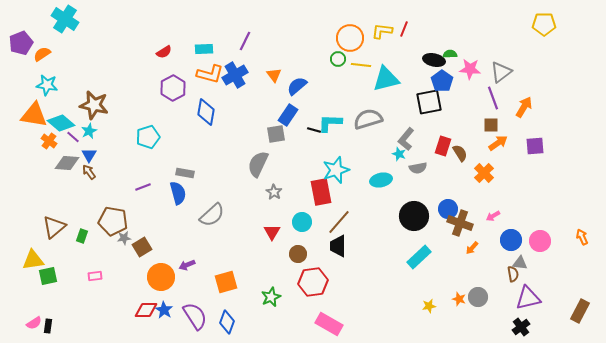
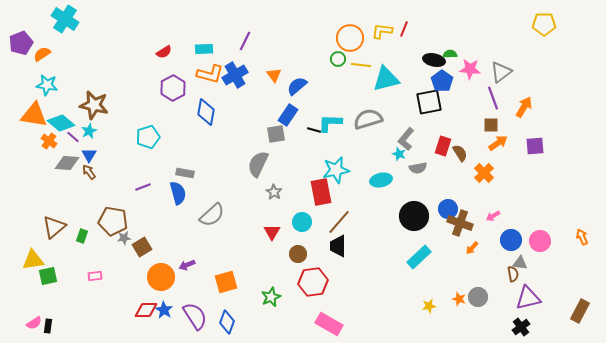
cyan star at (336, 170): rotated 8 degrees clockwise
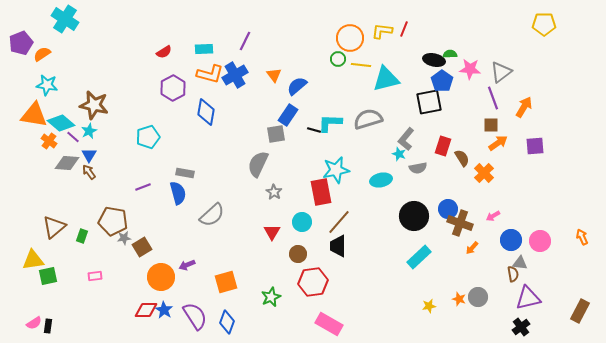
brown semicircle at (460, 153): moved 2 px right, 5 px down
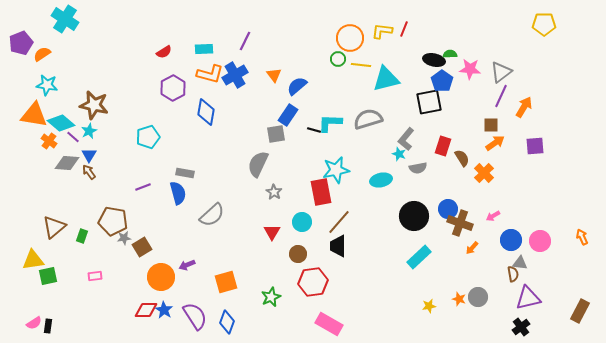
purple line at (493, 98): moved 8 px right, 2 px up; rotated 45 degrees clockwise
orange arrow at (498, 143): moved 3 px left
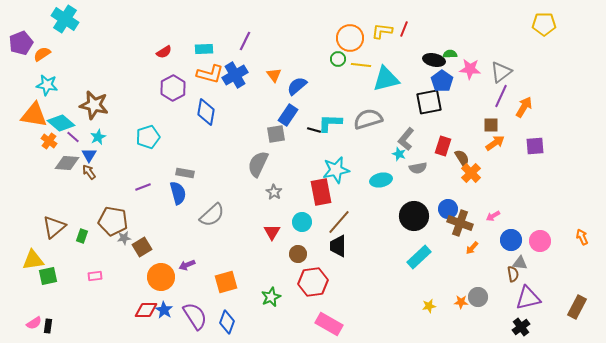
cyan star at (89, 131): moved 9 px right, 6 px down
orange cross at (484, 173): moved 13 px left
orange star at (459, 299): moved 2 px right, 3 px down; rotated 16 degrees counterclockwise
brown rectangle at (580, 311): moved 3 px left, 4 px up
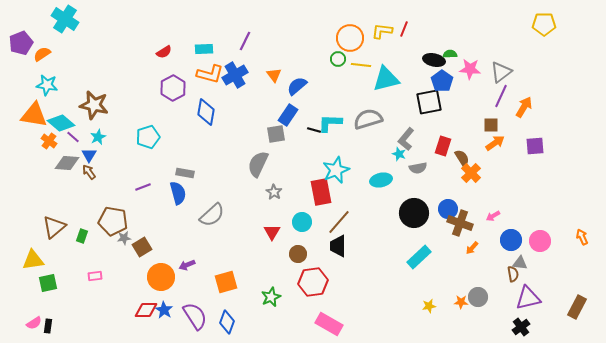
cyan star at (336, 170): rotated 12 degrees counterclockwise
black circle at (414, 216): moved 3 px up
green square at (48, 276): moved 7 px down
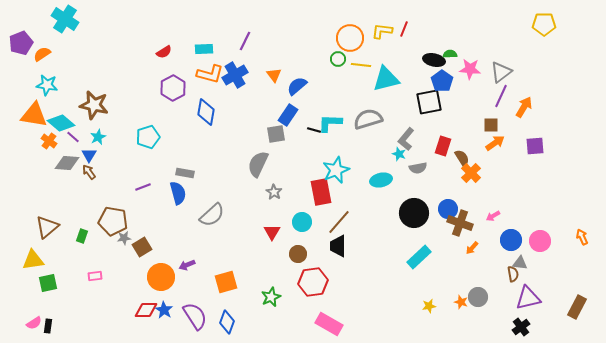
brown triangle at (54, 227): moved 7 px left
orange star at (461, 302): rotated 16 degrees clockwise
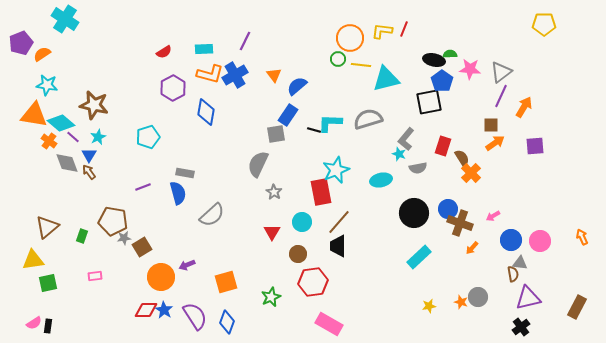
gray diamond at (67, 163): rotated 65 degrees clockwise
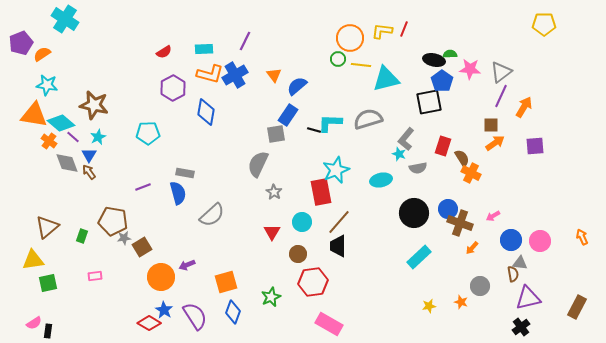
cyan pentagon at (148, 137): moved 4 px up; rotated 15 degrees clockwise
orange cross at (471, 173): rotated 18 degrees counterclockwise
gray circle at (478, 297): moved 2 px right, 11 px up
red diamond at (146, 310): moved 3 px right, 13 px down; rotated 30 degrees clockwise
blue diamond at (227, 322): moved 6 px right, 10 px up
black rectangle at (48, 326): moved 5 px down
